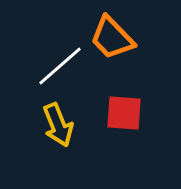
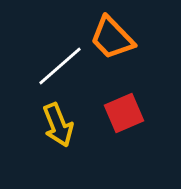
red square: rotated 27 degrees counterclockwise
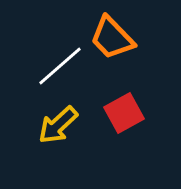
red square: rotated 6 degrees counterclockwise
yellow arrow: rotated 69 degrees clockwise
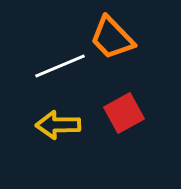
white line: rotated 18 degrees clockwise
yellow arrow: rotated 42 degrees clockwise
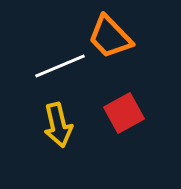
orange trapezoid: moved 2 px left, 1 px up
yellow arrow: rotated 102 degrees counterclockwise
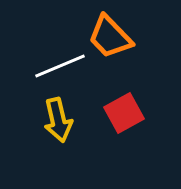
yellow arrow: moved 5 px up
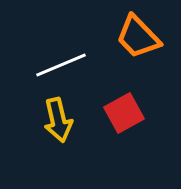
orange trapezoid: moved 28 px right
white line: moved 1 px right, 1 px up
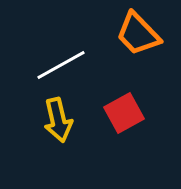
orange trapezoid: moved 3 px up
white line: rotated 6 degrees counterclockwise
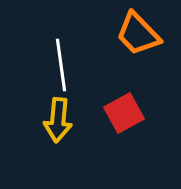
white line: rotated 69 degrees counterclockwise
yellow arrow: rotated 18 degrees clockwise
